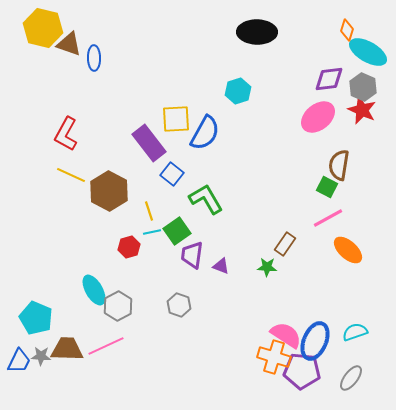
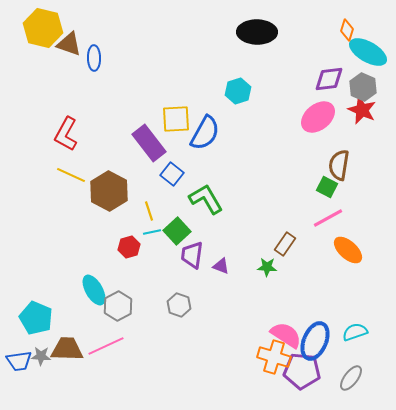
green square at (177, 231): rotated 8 degrees counterclockwise
blue trapezoid at (19, 361): rotated 56 degrees clockwise
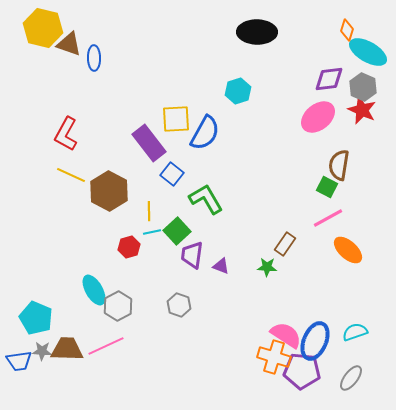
yellow line at (149, 211): rotated 18 degrees clockwise
gray star at (41, 356): moved 1 px right, 5 px up
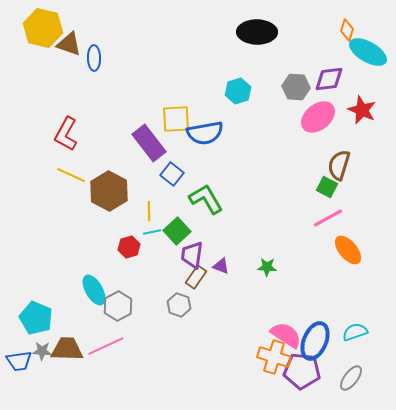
gray hexagon at (363, 87): moved 67 px left; rotated 20 degrees counterclockwise
blue semicircle at (205, 133): rotated 51 degrees clockwise
brown semicircle at (339, 165): rotated 8 degrees clockwise
brown rectangle at (285, 244): moved 89 px left, 33 px down
orange ellipse at (348, 250): rotated 8 degrees clockwise
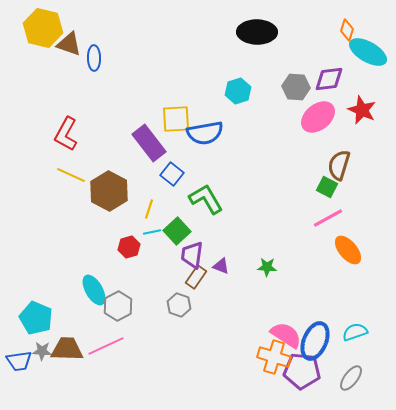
yellow line at (149, 211): moved 2 px up; rotated 18 degrees clockwise
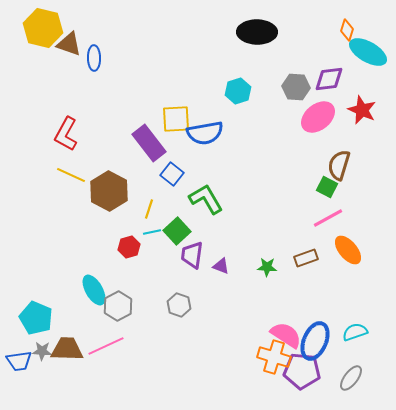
brown rectangle at (196, 277): moved 110 px right, 19 px up; rotated 35 degrees clockwise
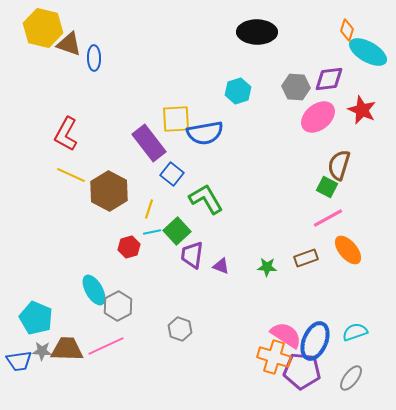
gray hexagon at (179, 305): moved 1 px right, 24 px down
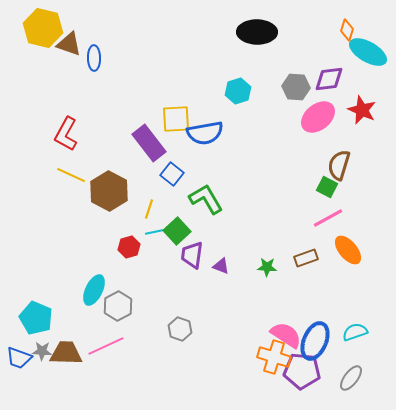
cyan line at (152, 232): moved 2 px right
cyan ellipse at (94, 290): rotated 56 degrees clockwise
brown trapezoid at (67, 349): moved 1 px left, 4 px down
blue trapezoid at (19, 361): moved 3 px up; rotated 28 degrees clockwise
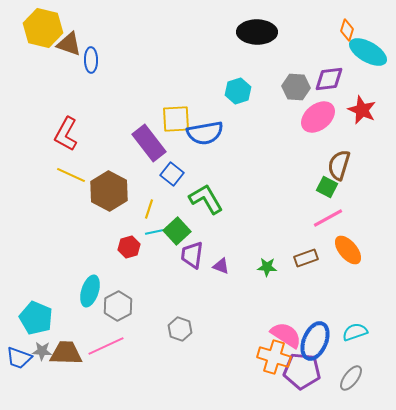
blue ellipse at (94, 58): moved 3 px left, 2 px down
cyan ellipse at (94, 290): moved 4 px left, 1 px down; rotated 8 degrees counterclockwise
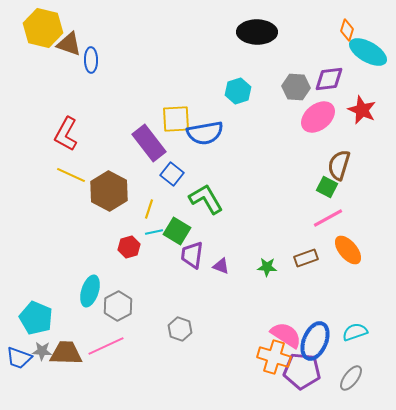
green square at (177, 231): rotated 16 degrees counterclockwise
